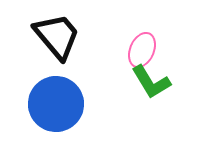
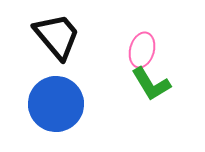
pink ellipse: rotated 8 degrees counterclockwise
green L-shape: moved 2 px down
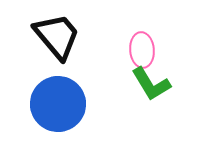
pink ellipse: rotated 20 degrees counterclockwise
blue circle: moved 2 px right
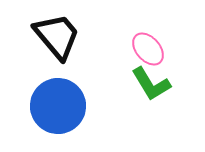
pink ellipse: moved 6 px right, 1 px up; rotated 36 degrees counterclockwise
blue circle: moved 2 px down
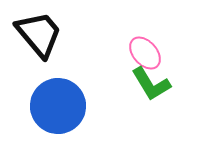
black trapezoid: moved 18 px left, 2 px up
pink ellipse: moved 3 px left, 4 px down
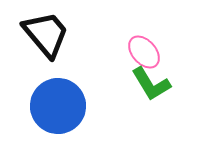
black trapezoid: moved 7 px right
pink ellipse: moved 1 px left, 1 px up
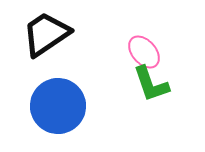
black trapezoid: rotated 84 degrees counterclockwise
green L-shape: rotated 12 degrees clockwise
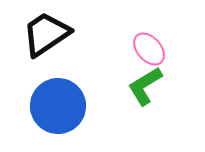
pink ellipse: moved 5 px right, 3 px up
green L-shape: moved 6 px left, 2 px down; rotated 78 degrees clockwise
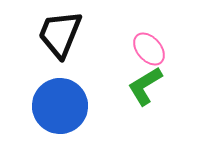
black trapezoid: moved 14 px right; rotated 34 degrees counterclockwise
blue circle: moved 2 px right
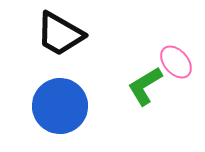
black trapezoid: rotated 82 degrees counterclockwise
pink ellipse: moved 27 px right, 13 px down
